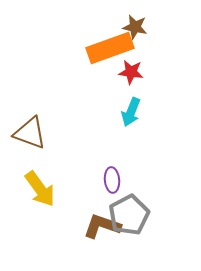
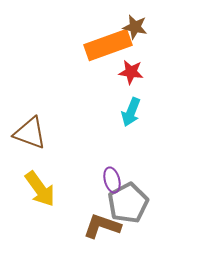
orange rectangle: moved 2 px left, 3 px up
purple ellipse: rotated 10 degrees counterclockwise
gray pentagon: moved 1 px left, 12 px up
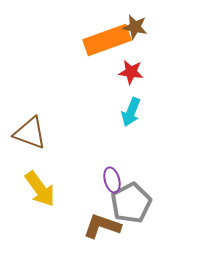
orange rectangle: moved 1 px left, 5 px up
gray pentagon: moved 3 px right
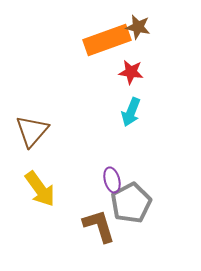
brown star: moved 3 px right
brown triangle: moved 2 px right, 2 px up; rotated 51 degrees clockwise
brown L-shape: moved 3 px left; rotated 54 degrees clockwise
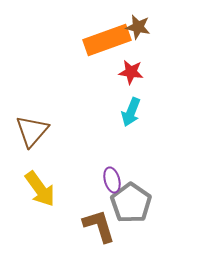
gray pentagon: rotated 9 degrees counterclockwise
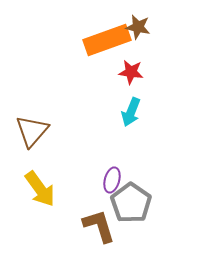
purple ellipse: rotated 30 degrees clockwise
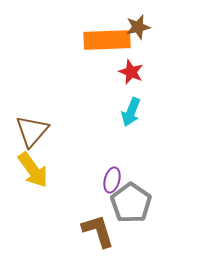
brown star: rotated 25 degrees counterclockwise
orange rectangle: rotated 18 degrees clockwise
red star: rotated 15 degrees clockwise
yellow arrow: moved 7 px left, 19 px up
brown L-shape: moved 1 px left, 5 px down
